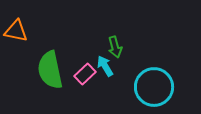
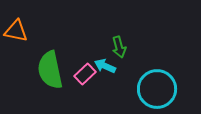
green arrow: moved 4 px right
cyan arrow: rotated 35 degrees counterclockwise
cyan circle: moved 3 px right, 2 px down
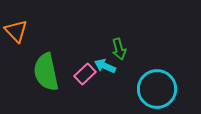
orange triangle: rotated 35 degrees clockwise
green arrow: moved 2 px down
green semicircle: moved 4 px left, 2 px down
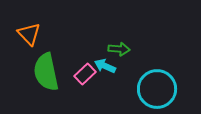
orange triangle: moved 13 px right, 3 px down
green arrow: rotated 70 degrees counterclockwise
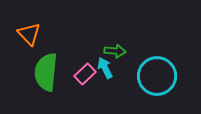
green arrow: moved 4 px left, 2 px down
cyan arrow: moved 2 px down; rotated 40 degrees clockwise
green semicircle: rotated 18 degrees clockwise
cyan circle: moved 13 px up
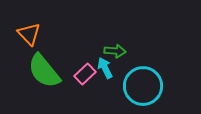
green semicircle: moved 2 px left, 1 px up; rotated 45 degrees counterclockwise
cyan circle: moved 14 px left, 10 px down
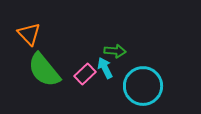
green semicircle: moved 1 px up
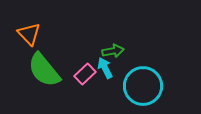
green arrow: moved 2 px left; rotated 15 degrees counterclockwise
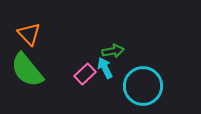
green semicircle: moved 17 px left
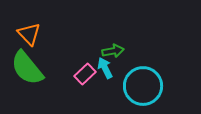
green semicircle: moved 2 px up
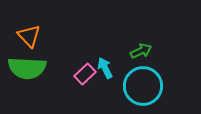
orange triangle: moved 2 px down
green arrow: moved 28 px right; rotated 15 degrees counterclockwise
green semicircle: rotated 48 degrees counterclockwise
